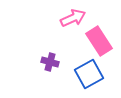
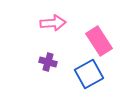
pink arrow: moved 20 px left, 5 px down; rotated 20 degrees clockwise
purple cross: moved 2 px left
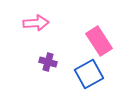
pink arrow: moved 17 px left
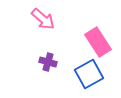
pink arrow: moved 7 px right, 4 px up; rotated 45 degrees clockwise
pink rectangle: moved 1 px left, 1 px down
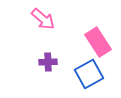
purple cross: rotated 18 degrees counterclockwise
